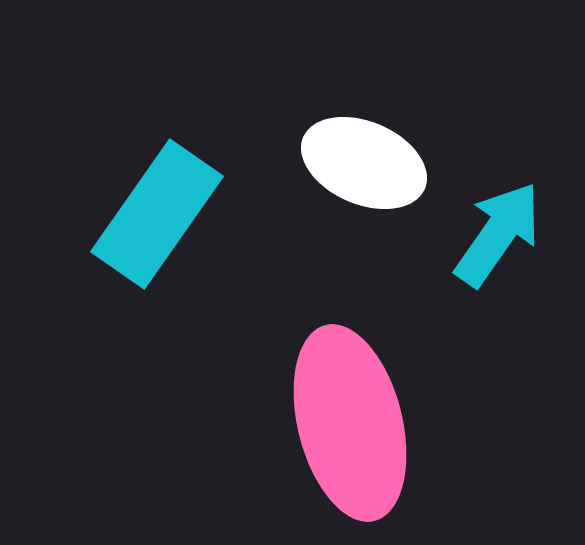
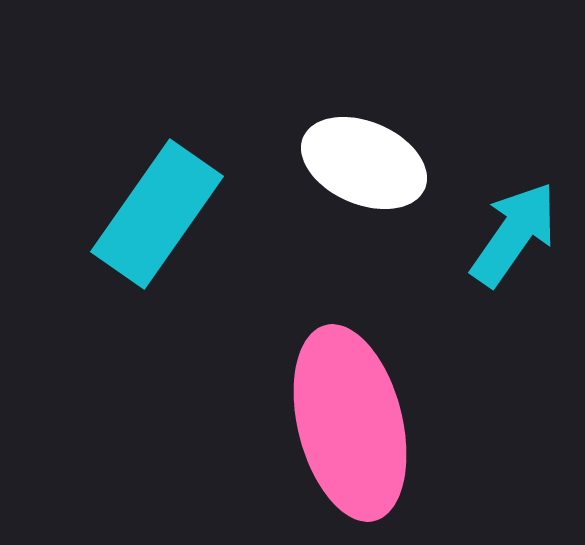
cyan arrow: moved 16 px right
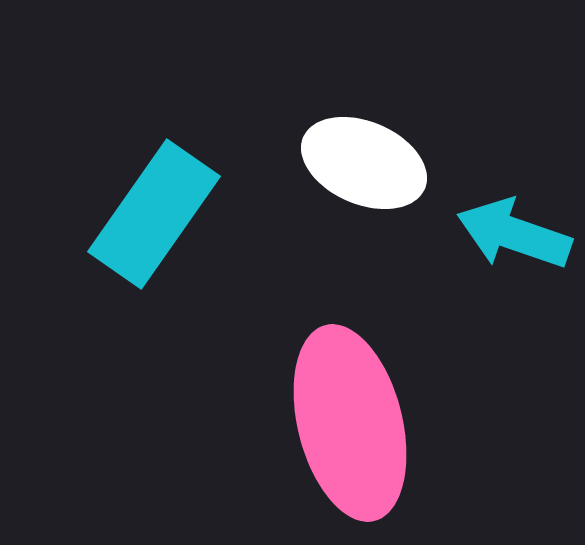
cyan rectangle: moved 3 px left
cyan arrow: rotated 106 degrees counterclockwise
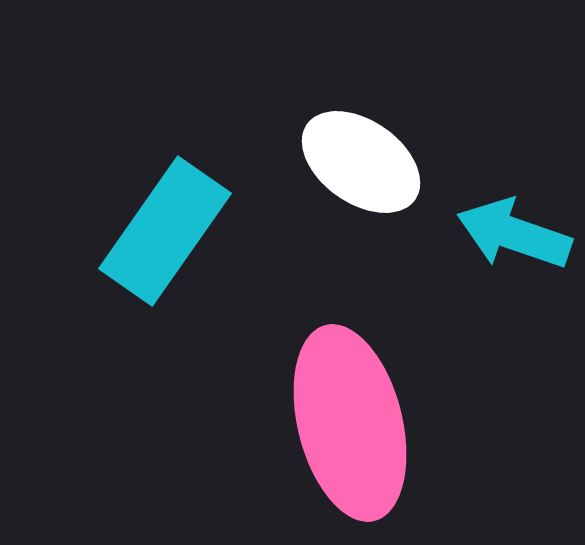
white ellipse: moved 3 px left, 1 px up; rotated 12 degrees clockwise
cyan rectangle: moved 11 px right, 17 px down
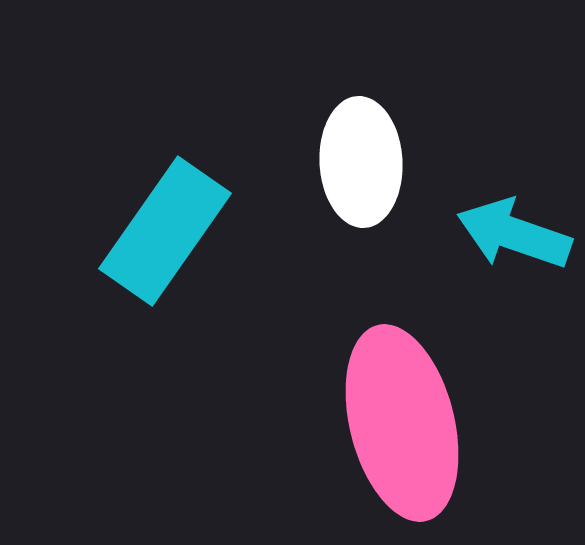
white ellipse: rotated 52 degrees clockwise
pink ellipse: moved 52 px right
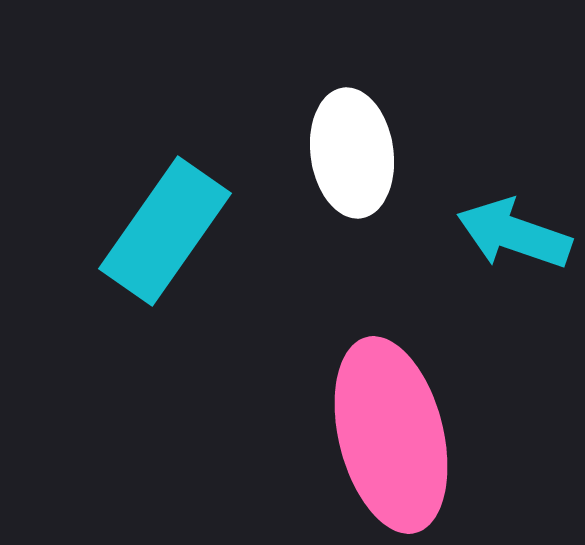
white ellipse: moved 9 px left, 9 px up; rotated 5 degrees counterclockwise
pink ellipse: moved 11 px left, 12 px down
